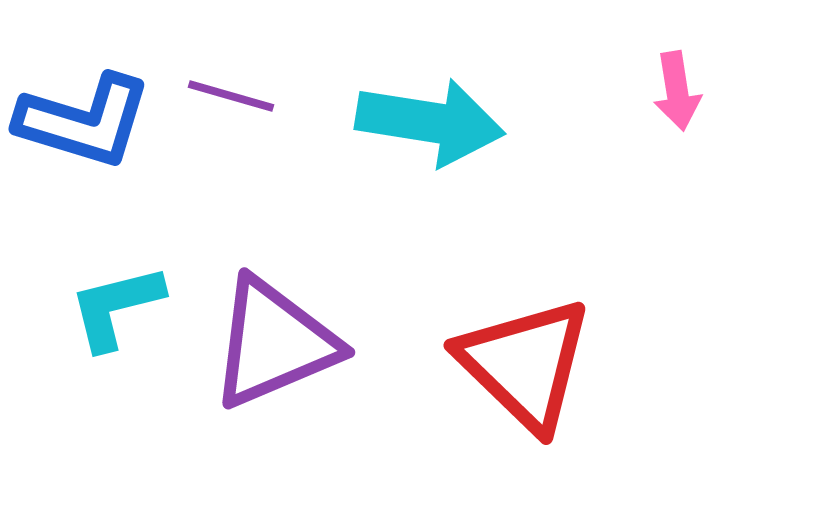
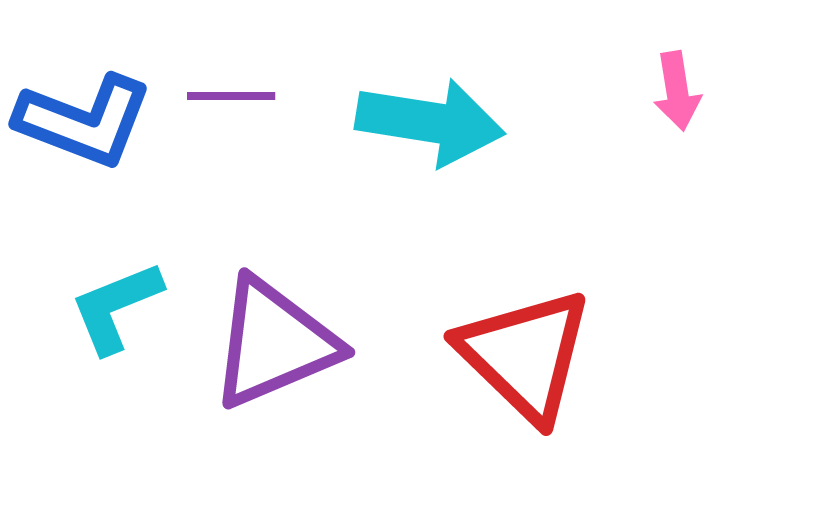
purple line: rotated 16 degrees counterclockwise
blue L-shape: rotated 4 degrees clockwise
cyan L-shape: rotated 8 degrees counterclockwise
red triangle: moved 9 px up
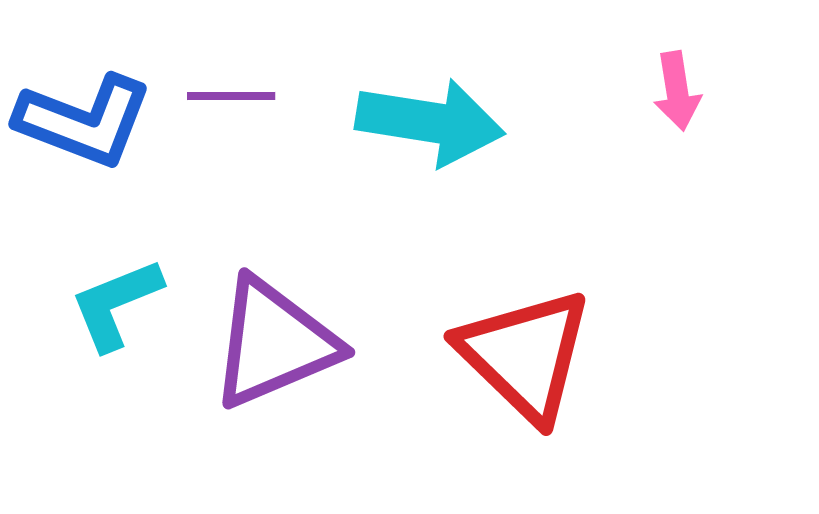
cyan L-shape: moved 3 px up
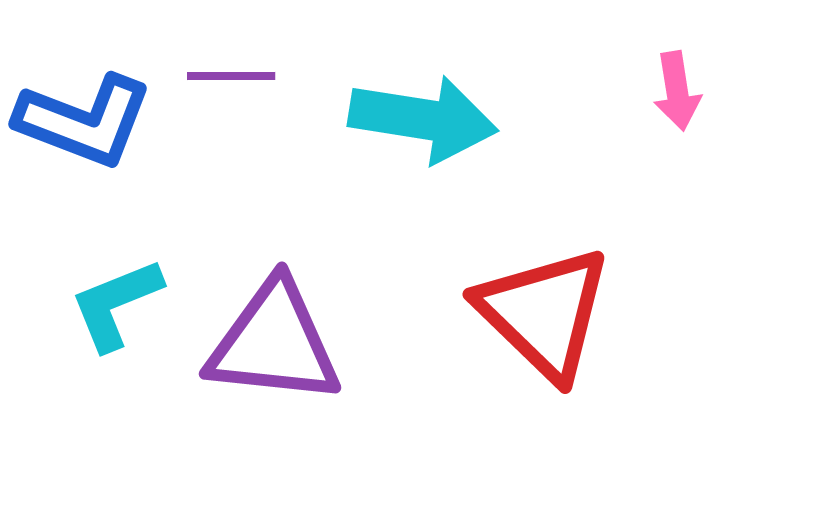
purple line: moved 20 px up
cyan arrow: moved 7 px left, 3 px up
purple triangle: rotated 29 degrees clockwise
red triangle: moved 19 px right, 42 px up
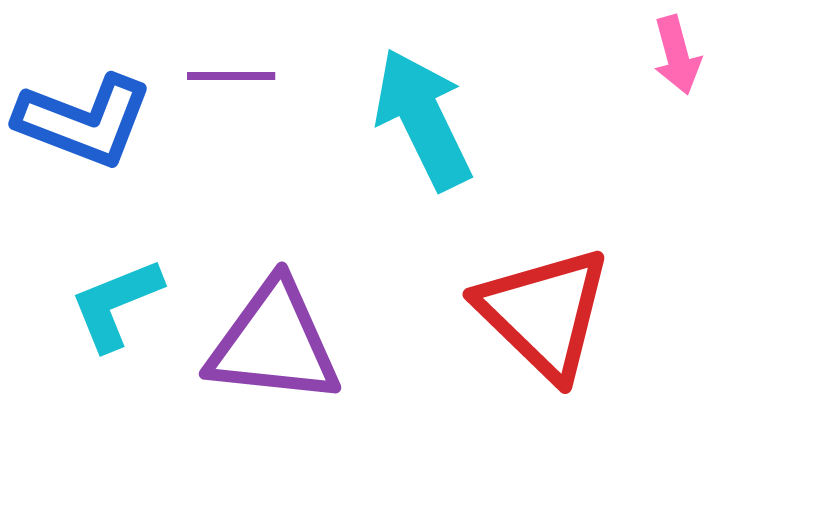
pink arrow: moved 36 px up; rotated 6 degrees counterclockwise
cyan arrow: rotated 125 degrees counterclockwise
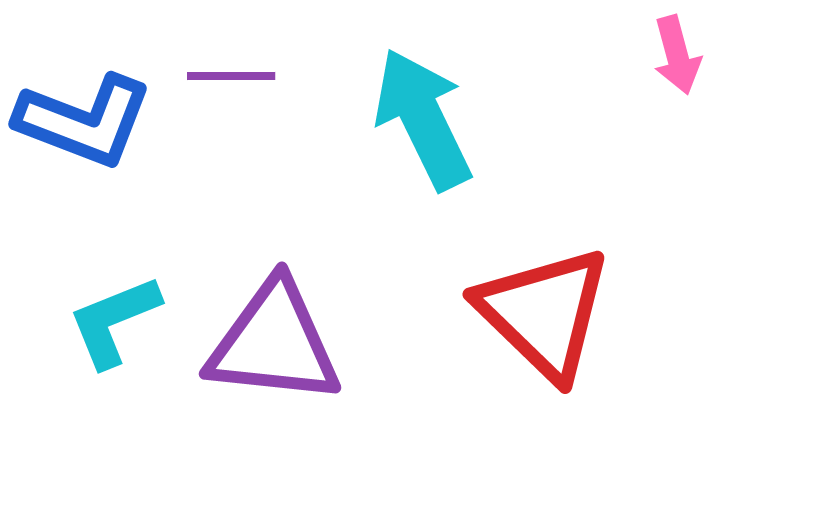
cyan L-shape: moved 2 px left, 17 px down
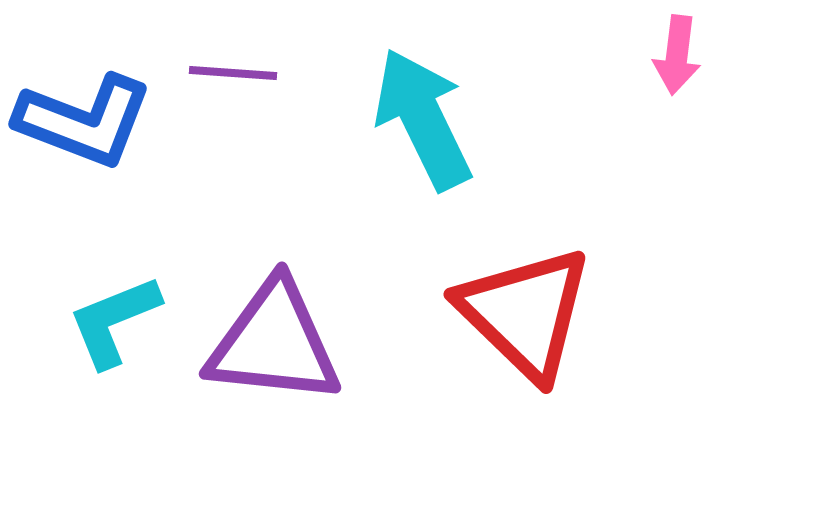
pink arrow: rotated 22 degrees clockwise
purple line: moved 2 px right, 3 px up; rotated 4 degrees clockwise
red triangle: moved 19 px left
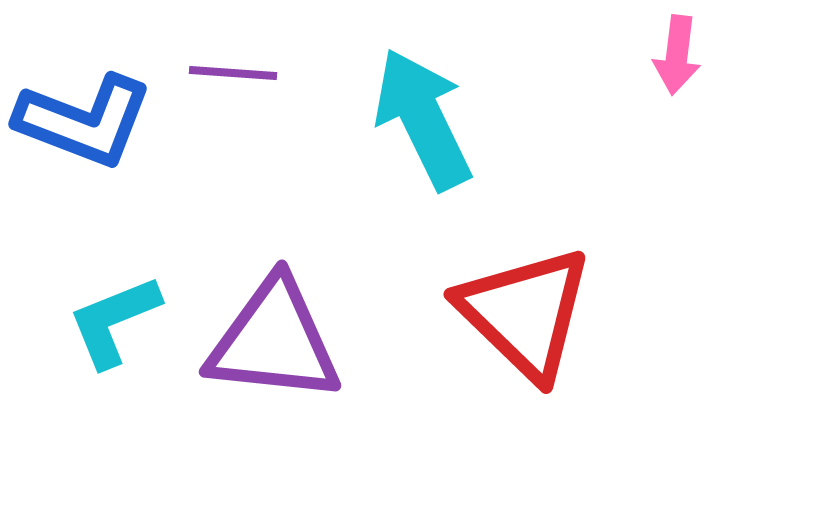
purple triangle: moved 2 px up
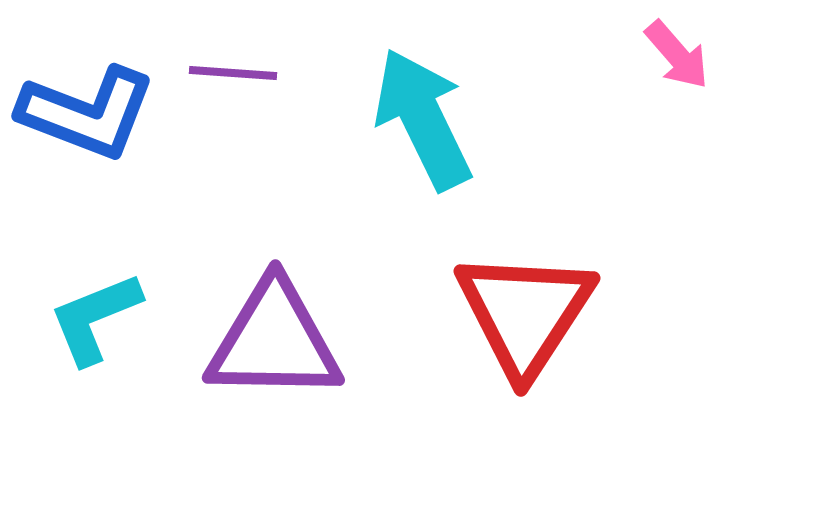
pink arrow: rotated 48 degrees counterclockwise
blue L-shape: moved 3 px right, 8 px up
red triangle: rotated 19 degrees clockwise
cyan L-shape: moved 19 px left, 3 px up
purple triangle: rotated 5 degrees counterclockwise
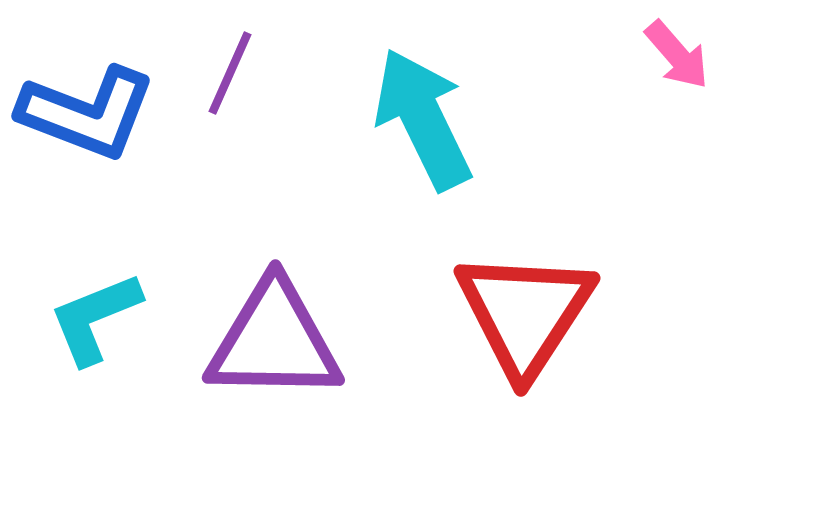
purple line: moved 3 px left; rotated 70 degrees counterclockwise
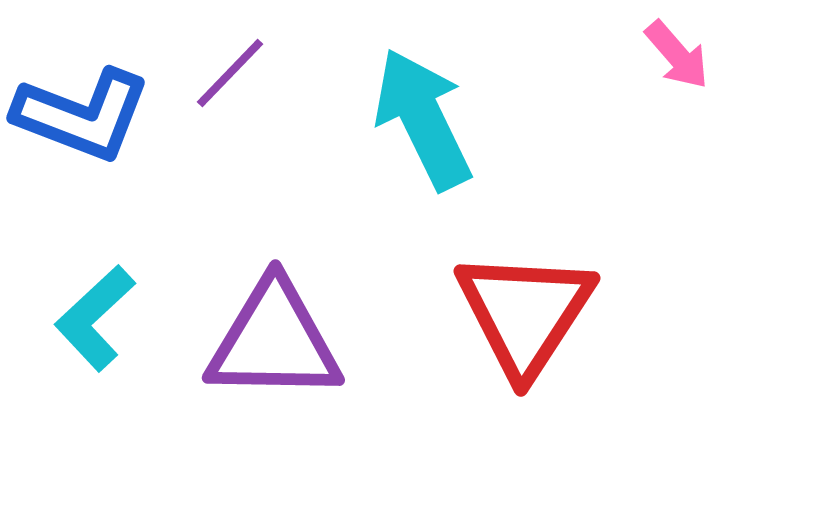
purple line: rotated 20 degrees clockwise
blue L-shape: moved 5 px left, 2 px down
cyan L-shape: rotated 21 degrees counterclockwise
